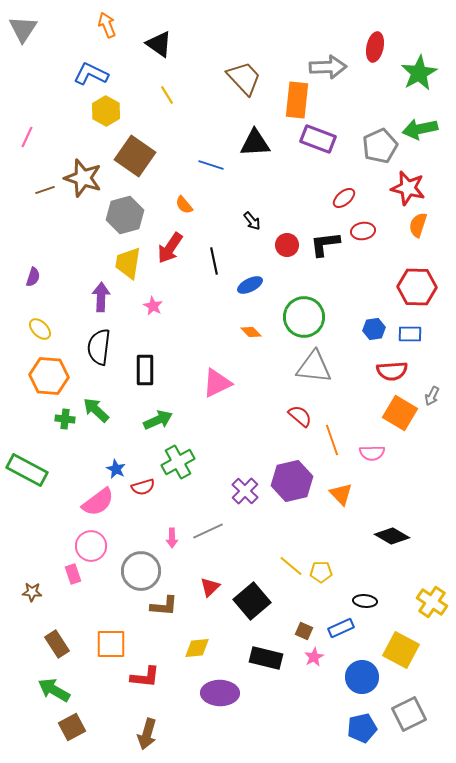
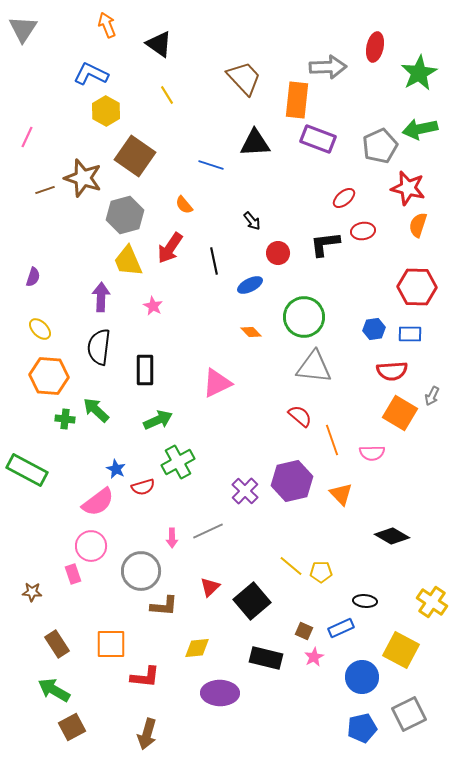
red circle at (287, 245): moved 9 px left, 8 px down
yellow trapezoid at (128, 263): moved 2 px up; rotated 32 degrees counterclockwise
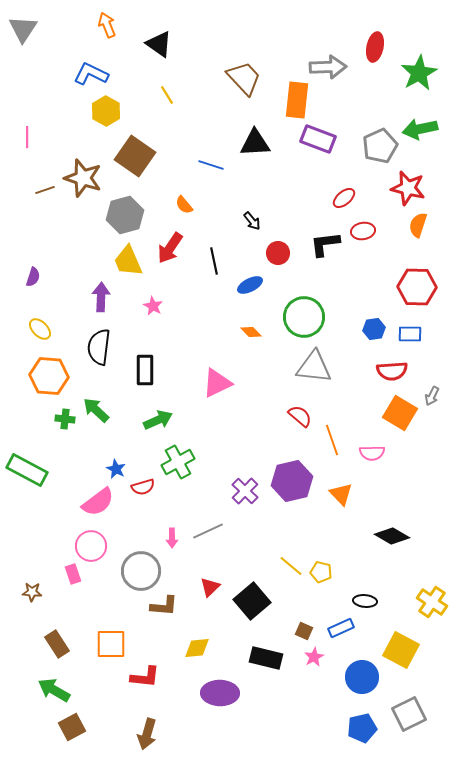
pink line at (27, 137): rotated 25 degrees counterclockwise
yellow pentagon at (321, 572): rotated 15 degrees clockwise
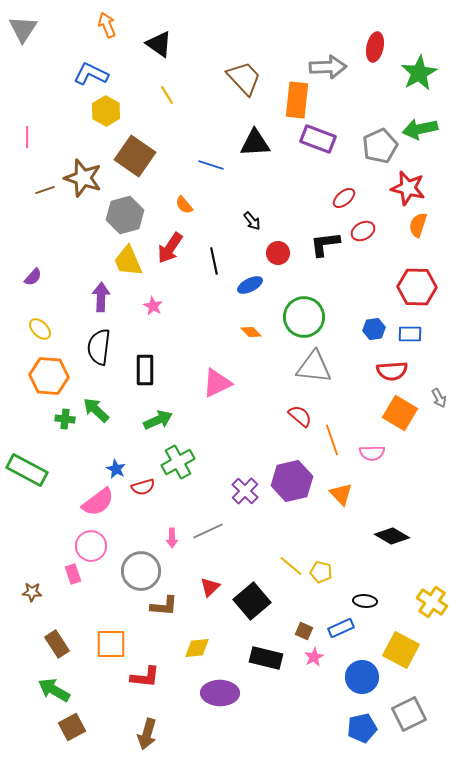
red ellipse at (363, 231): rotated 20 degrees counterclockwise
purple semicircle at (33, 277): rotated 24 degrees clockwise
gray arrow at (432, 396): moved 7 px right, 2 px down; rotated 54 degrees counterclockwise
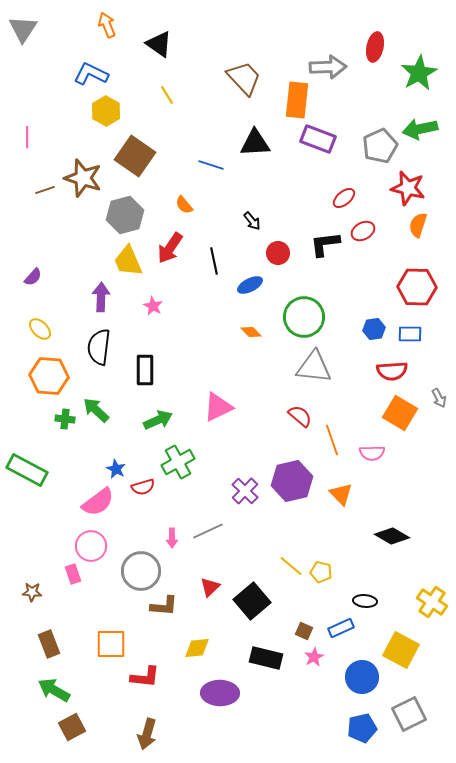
pink triangle at (217, 383): moved 1 px right, 24 px down
brown rectangle at (57, 644): moved 8 px left; rotated 12 degrees clockwise
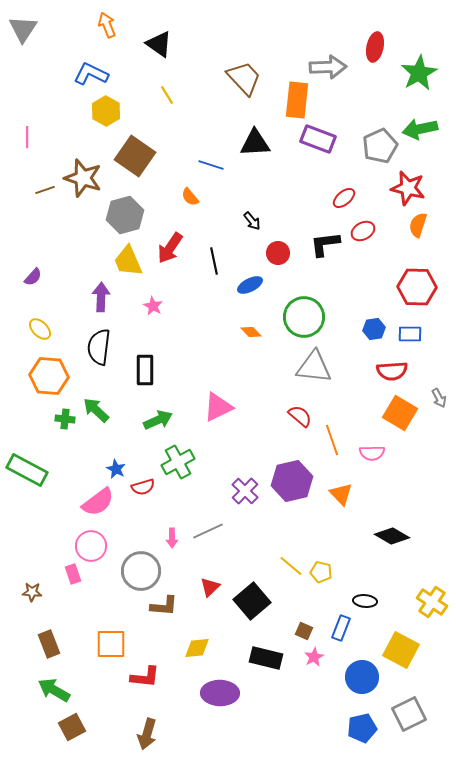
orange semicircle at (184, 205): moved 6 px right, 8 px up
blue rectangle at (341, 628): rotated 45 degrees counterclockwise
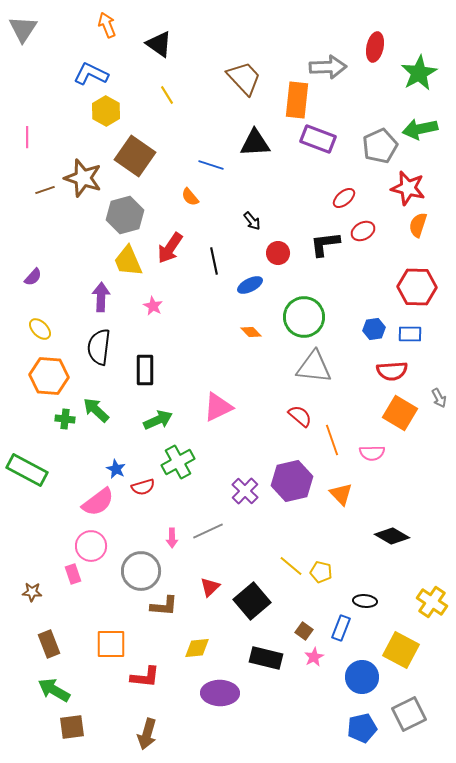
brown square at (304, 631): rotated 12 degrees clockwise
brown square at (72, 727): rotated 20 degrees clockwise
